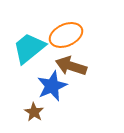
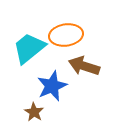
orange ellipse: rotated 16 degrees clockwise
brown arrow: moved 13 px right
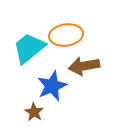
brown arrow: rotated 28 degrees counterclockwise
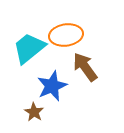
brown arrow: moved 1 px right, 1 px down; rotated 64 degrees clockwise
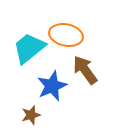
orange ellipse: rotated 20 degrees clockwise
brown arrow: moved 3 px down
brown star: moved 3 px left, 3 px down; rotated 24 degrees clockwise
